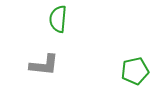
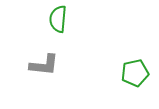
green pentagon: moved 2 px down
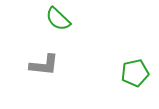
green semicircle: rotated 52 degrees counterclockwise
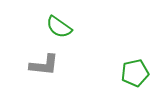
green semicircle: moved 1 px right, 8 px down; rotated 8 degrees counterclockwise
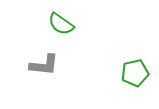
green semicircle: moved 2 px right, 3 px up
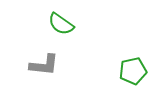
green pentagon: moved 2 px left, 2 px up
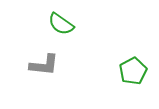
green pentagon: rotated 16 degrees counterclockwise
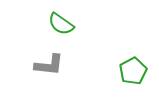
gray L-shape: moved 5 px right
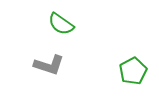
gray L-shape: rotated 12 degrees clockwise
